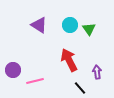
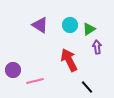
purple triangle: moved 1 px right
green triangle: rotated 32 degrees clockwise
purple arrow: moved 25 px up
black line: moved 7 px right, 1 px up
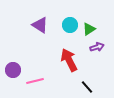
purple arrow: rotated 80 degrees clockwise
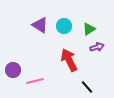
cyan circle: moved 6 px left, 1 px down
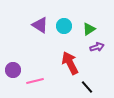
red arrow: moved 1 px right, 3 px down
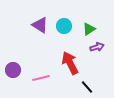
pink line: moved 6 px right, 3 px up
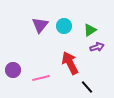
purple triangle: rotated 36 degrees clockwise
green triangle: moved 1 px right, 1 px down
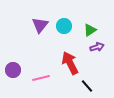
black line: moved 1 px up
